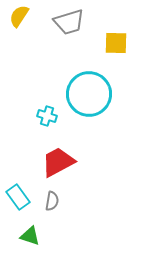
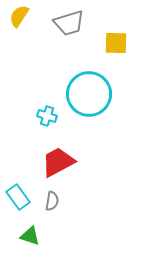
gray trapezoid: moved 1 px down
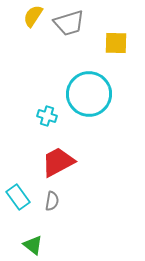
yellow semicircle: moved 14 px right
green triangle: moved 3 px right, 9 px down; rotated 20 degrees clockwise
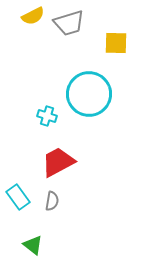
yellow semicircle: rotated 150 degrees counterclockwise
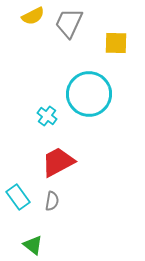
gray trapezoid: rotated 132 degrees clockwise
cyan cross: rotated 18 degrees clockwise
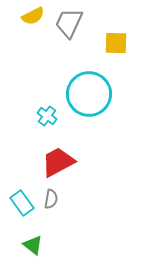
cyan rectangle: moved 4 px right, 6 px down
gray semicircle: moved 1 px left, 2 px up
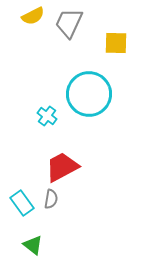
red trapezoid: moved 4 px right, 5 px down
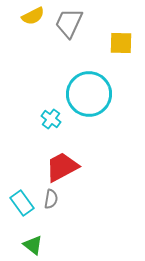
yellow square: moved 5 px right
cyan cross: moved 4 px right, 3 px down
